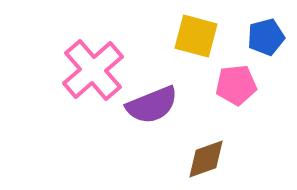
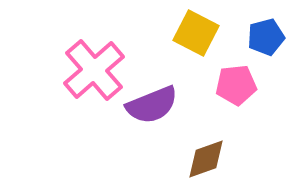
yellow square: moved 3 px up; rotated 12 degrees clockwise
pink cross: moved 1 px right
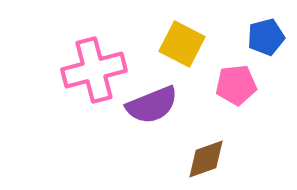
yellow square: moved 14 px left, 11 px down
pink cross: rotated 26 degrees clockwise
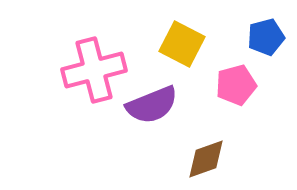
pink pentagon: rotated 9 degrees counterclockwise
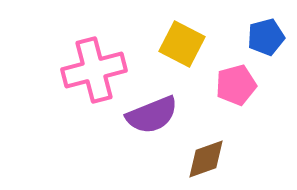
purple semicircle: moved 10 px down
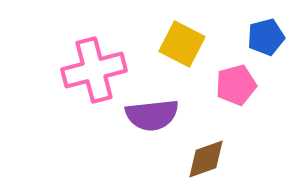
purple semicircle: rotated 16 degrees clockwise
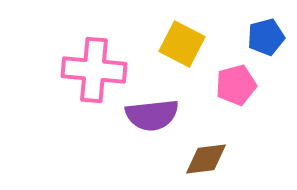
pink cross: rotated 20 degrees clockwise
brown diamond: rotated 12 degrees clockwise
